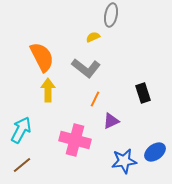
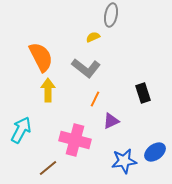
orange semicircle: moved 1 px left
brown line: moved 26 px right, 3 px down
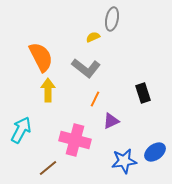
gray ellipse: moved 1 px right, 4 px down
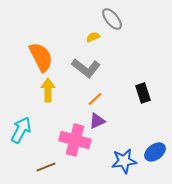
gray ellipse: rotated 50 degrees counterclockwise
orange line: rotated 21 degrees clockwise
purple triangle: moved 14 px left
brown line: moved 2 px left, 1 px up; rotated 18 degrees clockwise
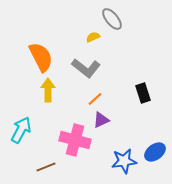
purple triangle: moved 4 px right, 1 px up
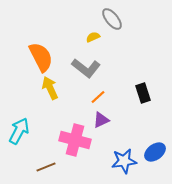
yellow arrow: moved 2 px right, 2 px up; rotated 25 degrees counterclockwise
orange line: moved 3 px right, 2 px up
cyan arrow: moved 2 px left, 1 px down
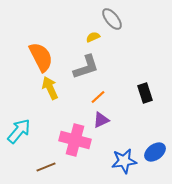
gray L-shape: moved 1 px up; rotated 56 degrees counterclockwise
black rectangle: moved 2 px right
cyan arrow: rotated 12 degrees clockwise
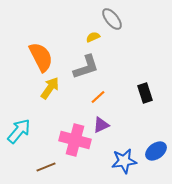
yellow arrow: rotated 60 degrees clockwise
purple triangle: moved 5 px down
blue ellipse: moved 1 px right, 1 px up
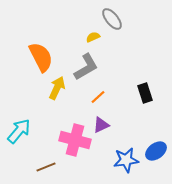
gray L-shape: rotated 12 degrees counterclockwise
yellow arrow: moved 7 px right; rotated 10 degrees counterclockwise
blue star: moved 2 px right, 1 px up
